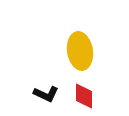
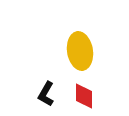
black L-shape: rotated 95 degrees clockwise
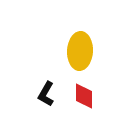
yellow ellipse: rotated 12 degrees clockwise
